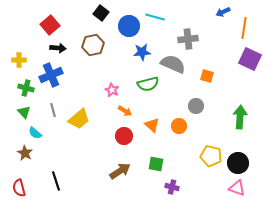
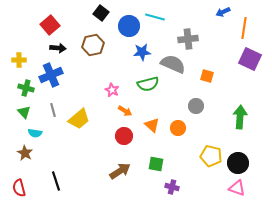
orange circle: moved 1 px left, 2 px down
cyan semicircle: rotated 32 degrees counterclockwise
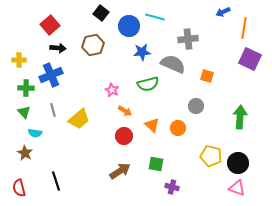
green cross: rotated 14 degrees counterclockwise
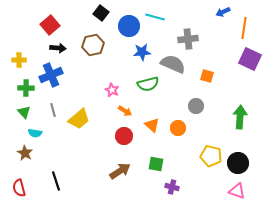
pink triangle: moved 3 px down
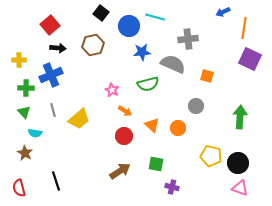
pink triangle: moved 3 px right, 3 px up
